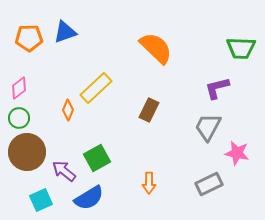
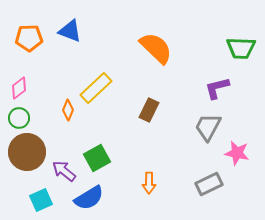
blue triangle: moved 5 px right, 1 px up; rotated 40 degrees clockwise
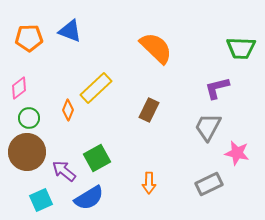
green circle: moved 10 px right
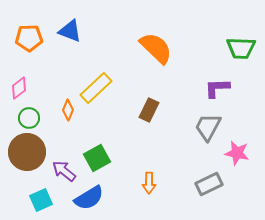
purple L-shape: rotated 12 degrees clockwise
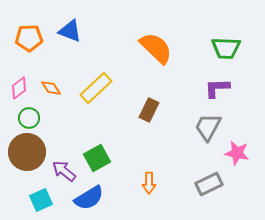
green trapezoid: moved 15 px left
orange diamond: moved 17 px left, 22 px up; rotated 55 degrees counterclockwise
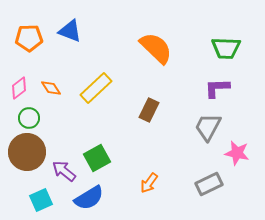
orange arrow: rotated 35 degrees clockwise
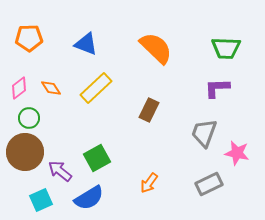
blue triangle: moved 16 px right, 13 px down
gray trapezoid: moved 4 px left, 6 px down; rotated 8 degrees counterclockwise
brown circle: moved 2 px left
purple arrow: moved 4 px left
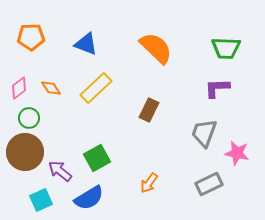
orange pentagon: moved 2 px right, 1 px up
